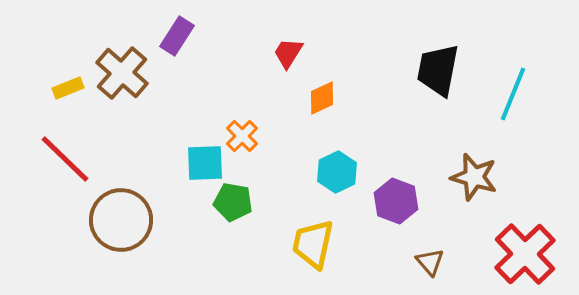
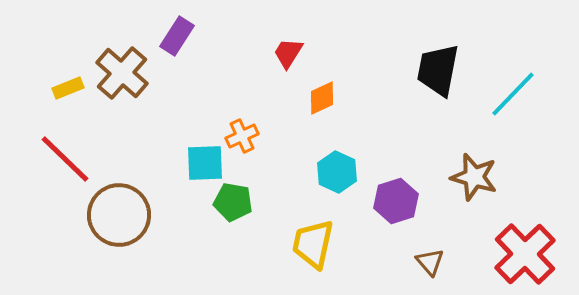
cyan line: rotated 22 degrees clockwise
orange cross: rotated 20 degrees clockwise
cyan hexagon: rotated 9 degrees counterclockwise
purple hexagon: rotated 21 degrees clockwise
brown circle: moved 2 px left, 5 px up
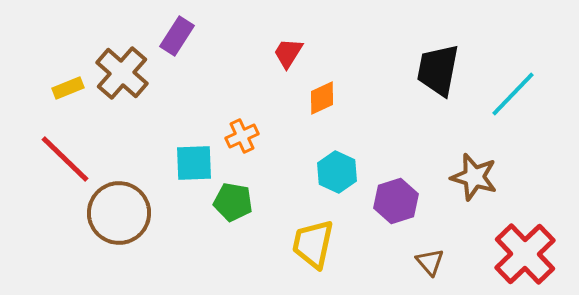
cyan square: moved 11 px left
brown circle: moved 2 px up
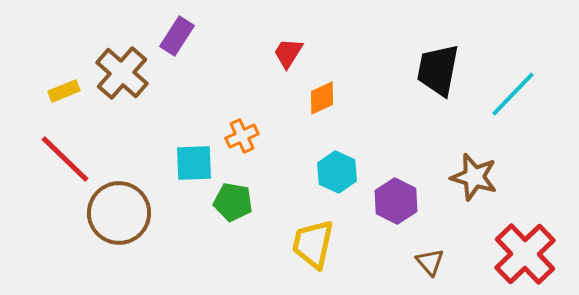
yellow rectangle: moved 4 px left, 3 px down
purple hexagon: rotated 15 degrees counterclockwise
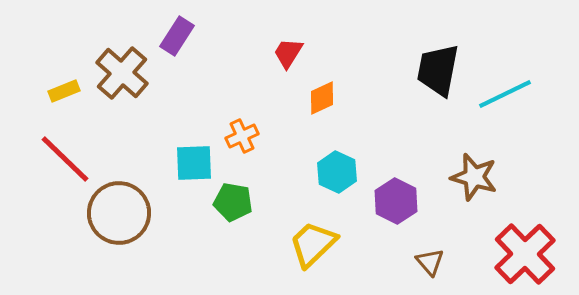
cyan line: moved 8 px left; rotated 20 degrees clockwise
yellow trapezoid: rotated 34 degrees clockwise
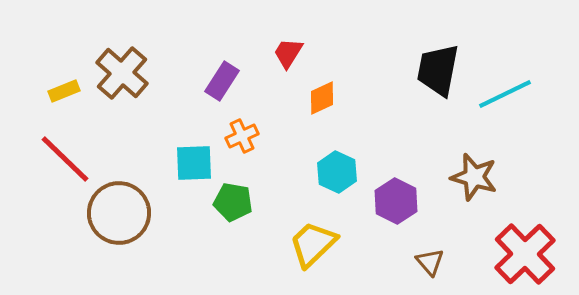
purple rectangle: moved 45 px right, 45 px down
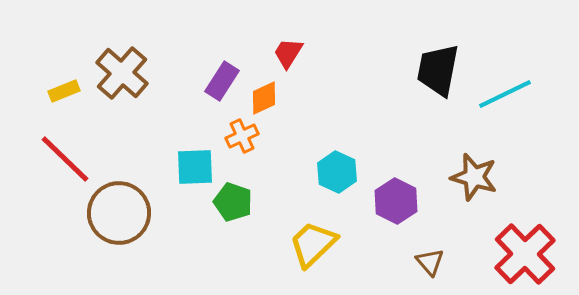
orange diamond: moved 58 px left
cyan square: moved 1 px right, 4 px down
green pentagon: rotated 9 degrees clockwise
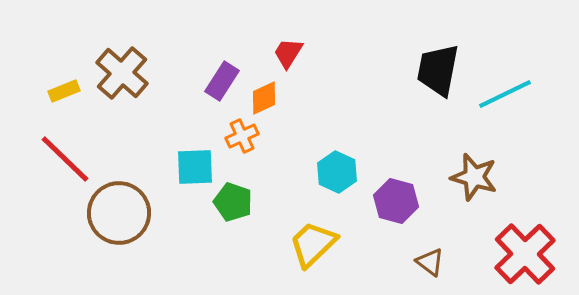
purple hexagon: rotated 12 degrees counterclockwise
brown triangle: rotated 12 degrees counterclockwise
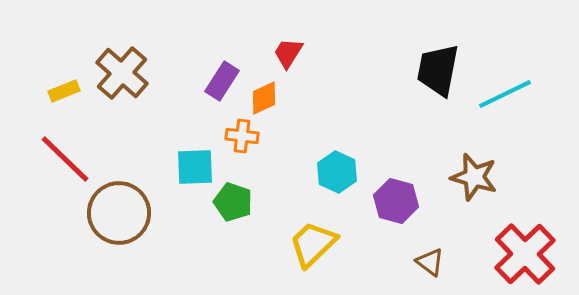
orange cross: rotated 32 degrees clockwise
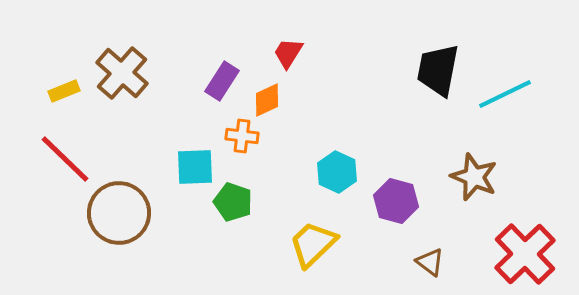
orange diamond: moved 3 px right, 2 px down
brown star: rotated 6 degrees clockwise
